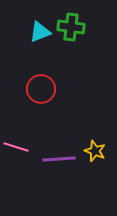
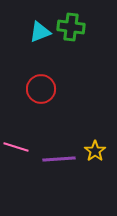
yellow star: rotated 15 degrees clockwise
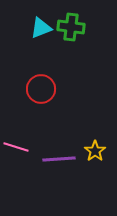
cyan triangle: moved 1 px right, 4 px up
